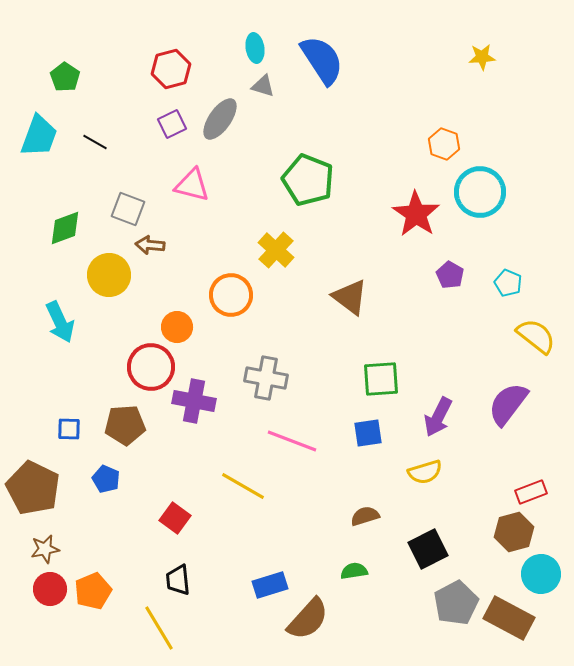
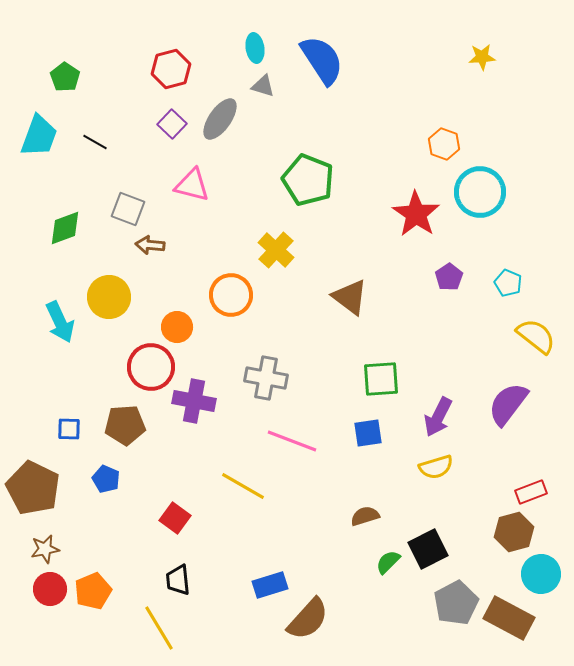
purple square at (172, 124): rotated 20 degrees counterclockwise
yellow circle at (109, 275): moved 22 px down
purple pentagon at (450, 275): moved 1 px left, 2 px down; rotated 8 degrees clockwise
yellow semicircle at (425, 472): moved 11 px right, 5 px up
green semicircle at (354, 571): moved 34 px right, 9 px up; rotated 36 degrees counterclockwise
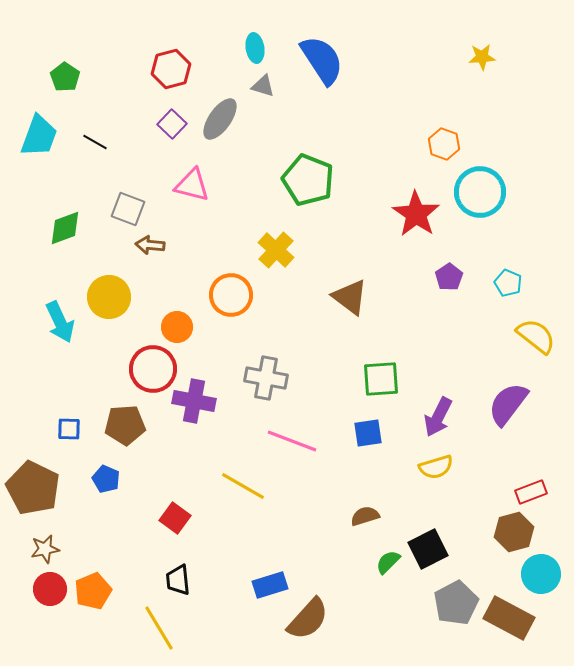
red circle at (151, 367): moved 2 px right, 2 px down
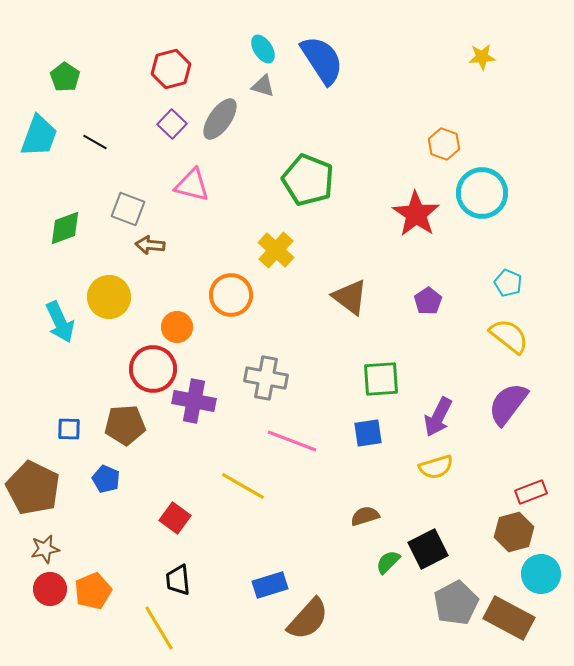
cyan ellipse at (255, 48): moved 8 px right, 1 px down; rotated 24 degrees counterclockwise
cyan circle at (480, 192): moved 2 px right, 1 px down
purple pentagon at (449, 277): moved 21 px left, 24 px down
yellow semicircle at (536, 336): moved 27 px left
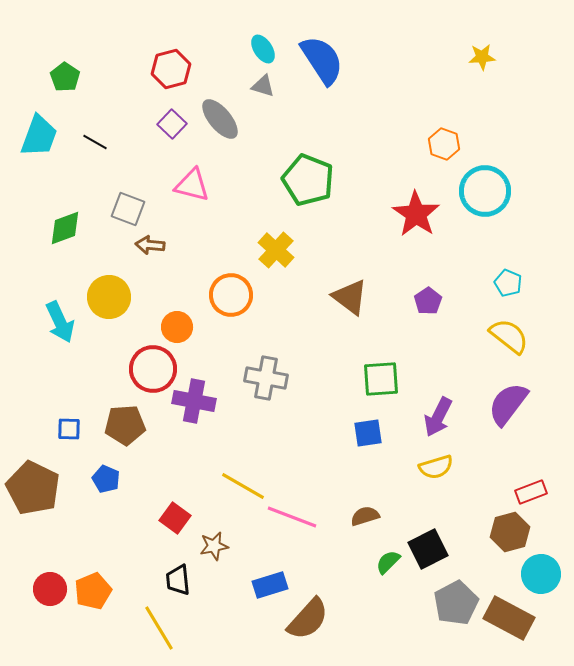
gray ellipse at (220, 119): rotated 75 degrees counterclockwise
cyan circle at (482, 193): moved 3 px right, 2 px up
pink line at (292, 441): moved 76 px down
brown hexagon at (514, 532): moved 4 px left
brown star at (45, 549): moved 169 px right, 3 px up
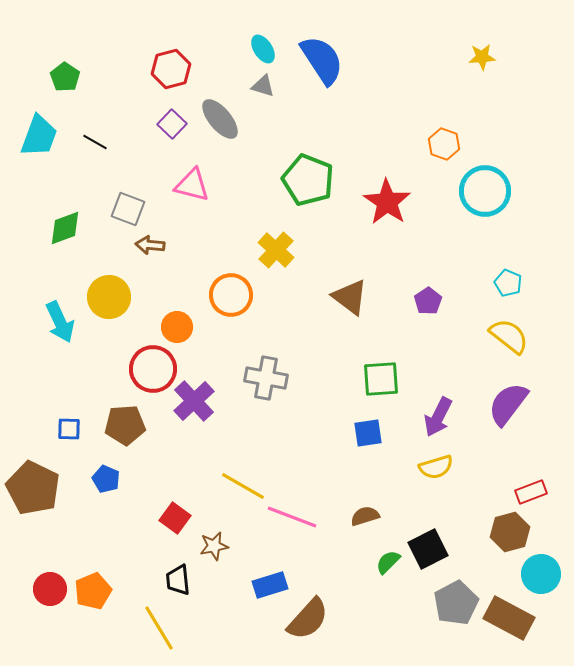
red star at (416, 214): moved 29 px left, 12 px up
purple cross at (194, 401): rotated 36 degrees clockwise
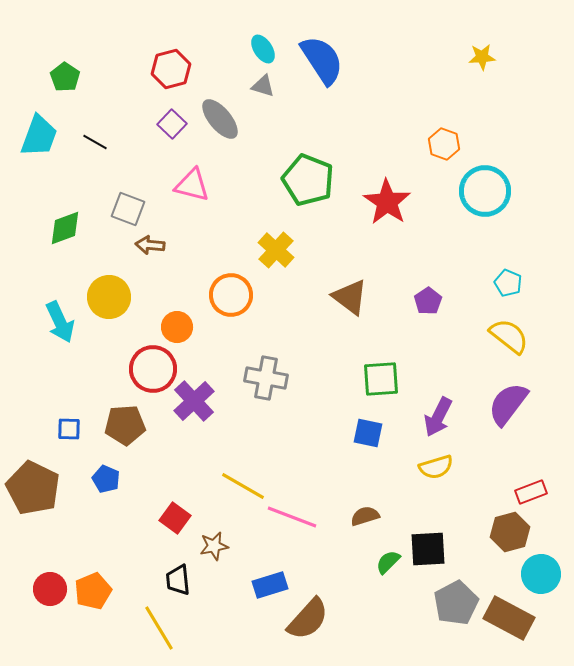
blue square at (368, 433): rotated 20 degrees clockwise
black square at (428, 549): rotated 24 degrees clockwise
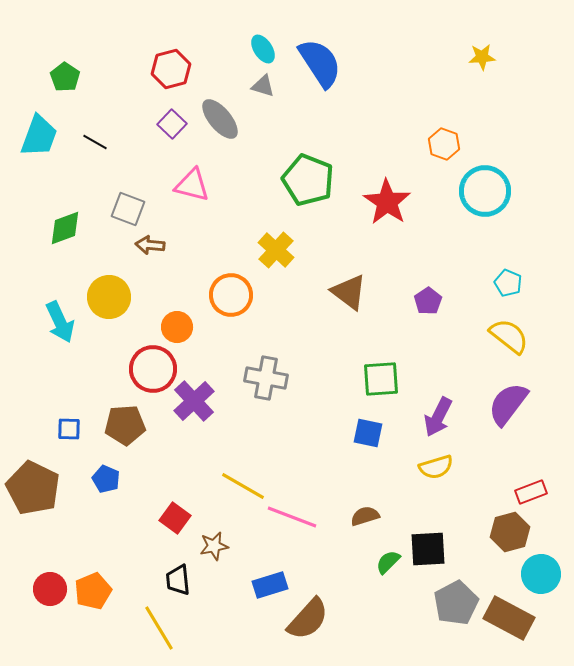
blue semicircle at (322, 60): moved 2 px left, 3 px down
brown triangle at (350, 297): moved 1 px left, 5 px up
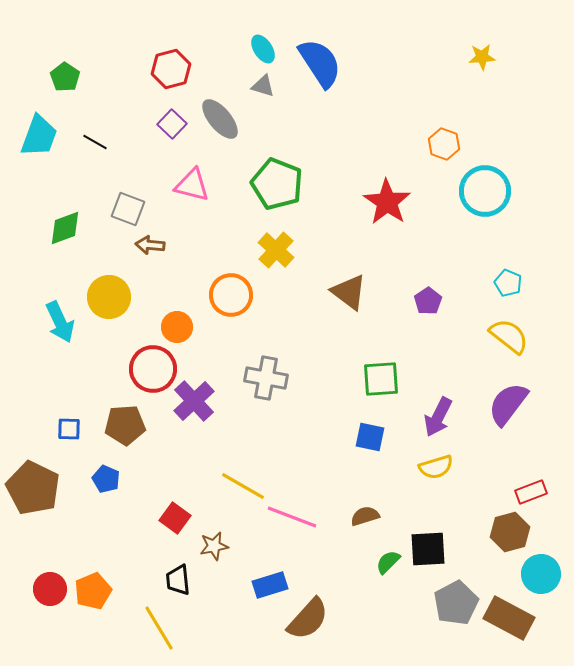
green pentagon at (308, 180): moved 31 px left, 4 px down
blue square at (368, 433): moved 2 px right, 4 px down
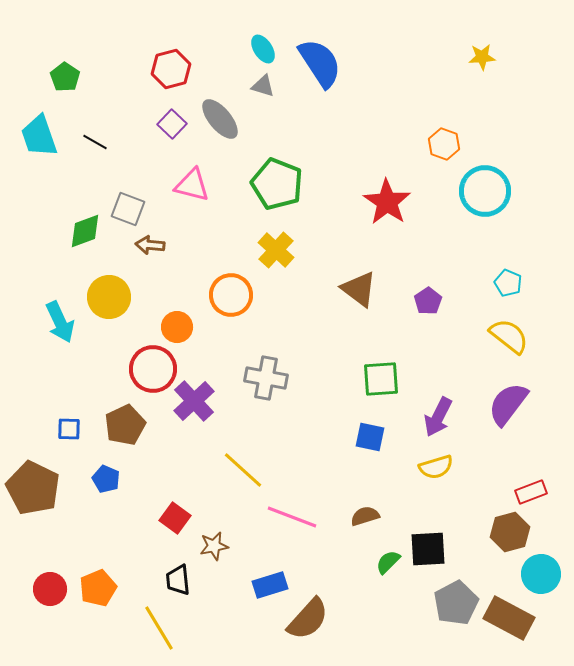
cyan trapezoid at (39, 136): rotated 141 degrees clockwise
green diamond at (65, 228): moved 20 px right, 3 px down
brown triangle at (349, 292): moved 10 px right, 3 px up
brown pentagon at (125, 425): rotated 21 degrees counterclockwise
yellow line at (243, 486): moved 16 px up; rotated 12 degrees clockwise
orange pentagon at (93, 591): moved 5 px right, 3 px up
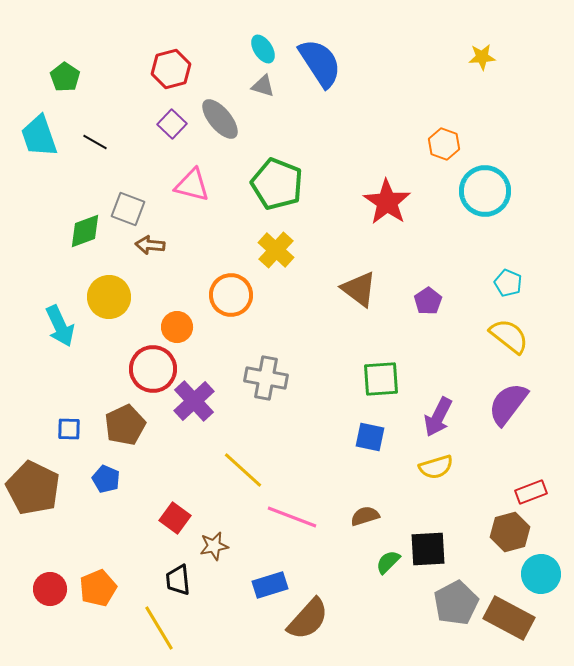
cyan arrow at (60, 322): moved 4 px down
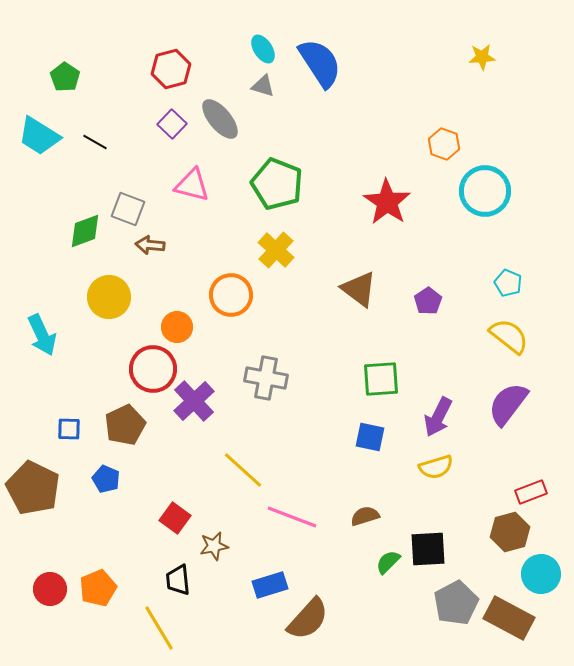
cyan trapezoid at (39, 136): rotated 39 degrees counterclockwise
cyan arrow at (60, 326): moved 18 px left, 9 px down
